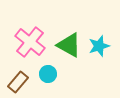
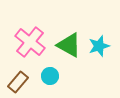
cyan circle: moved 2 px right, 2 px down
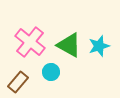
cyan circle: moved 1 px right, 4 px up
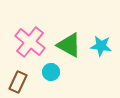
cyan star: moved 2 px right; rotated 25 degrees clockwise
brown rectangle: rotated 15 degrees counterclockwise
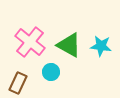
brown rectangle: moved 1 px down
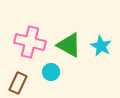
pink cross: rotated 24 degrees counterclockwise
cyan star: rotated 20 degrees clockwise
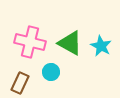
green triangle: moved 1 px right, 2 px up
brown rectangle: moved 2 px right
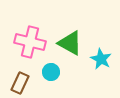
cyan star: moved 13 px down
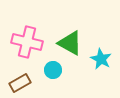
pink cross: moved 3 px left
cyan circle: moved 2 px right, 2 px up
brown rectangle: rotated 35 degrees clockwise
